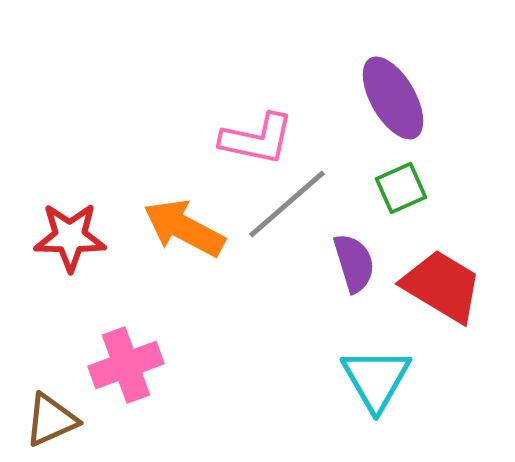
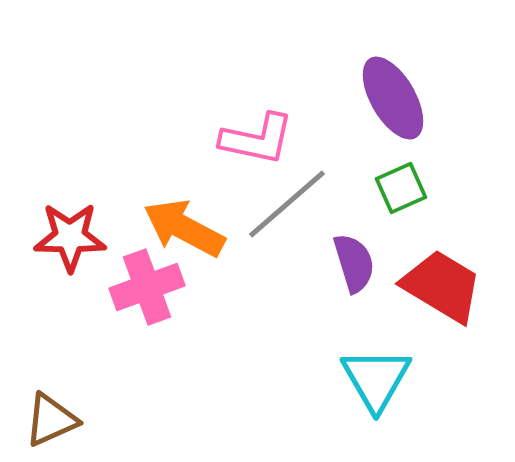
pink cross: moved 21 px right, 78 px up
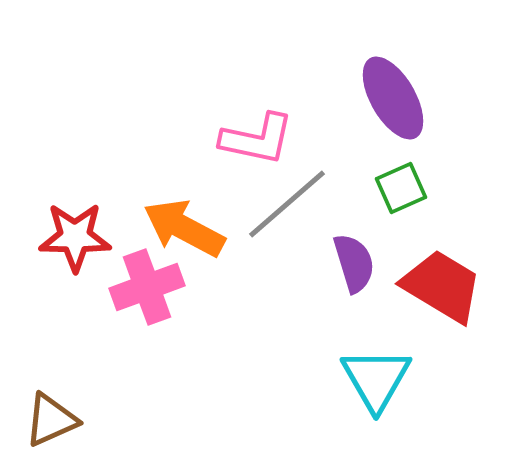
red star: moved 5 px right
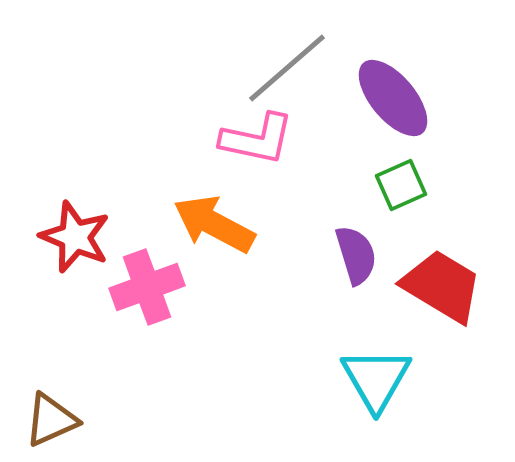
purple ellipse: rotated 10 degrees counterclockwise
green square: moved 3 px up
gray line: moved 136 px up
orange arrow: moved 30 px right, 4 px up
red star: rotated 22 degrees clockwise
purple semicircle: moved 2 px right, 8 px up
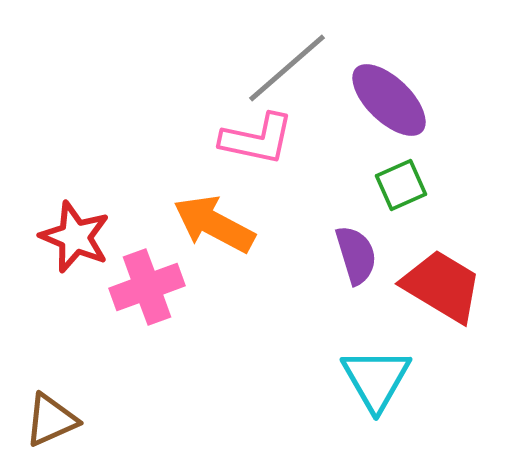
purple ellipse: moved 4 px left, 2 px down; rotated 6 degrees counterclockwise
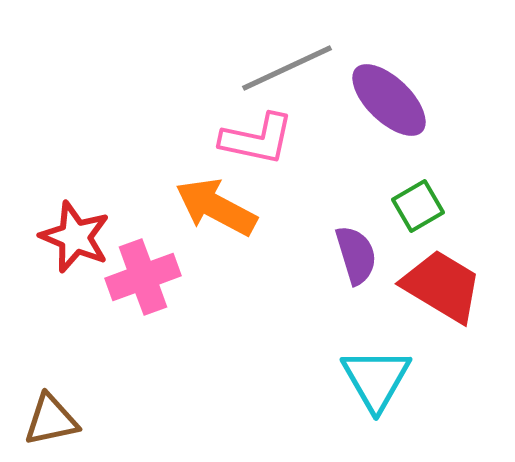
gray line: rotated 16 degrees clockwise
green square: moved 17 px right, 21 px down; rotated 6 degrees counterclockwise
orange arrow: moved 2 px right, 17 px up
pink cross: moved 4 px left, 10 px up
brown triangle: rotated 12 degrees clockwise
